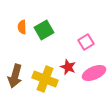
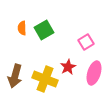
orange semicircle: moved 1 px down
red star: rotated 21 degrees clockwise
pink ellipse: rotated 50 degrees counterclockwise
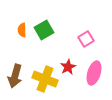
orange semicircle: moved 2 px down
pink square: moved 3 px up
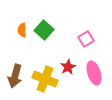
green square: rotated 18 degrees counterclockwise
pink ellipse: rotated 35 degrees counterclockwise
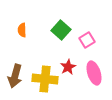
green square: moved 17 px right
pink square: moved 1 px right, 1 px down
yellow cross: rotated 15 degrees counterclockwise
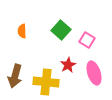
orange semicircle: moved 1 px down
pink square: rotated 28 degrees counterclockwise
red star: moved 2 px up
yellow cross: moved 1 px right, 3 px down
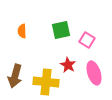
green square: rotated 36 degrees clockwise
red star: rotated 14 degrees counterclockwise
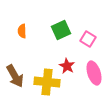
green square: rotated 12 degrees counterclockwise
pink square: moved 1 px right, 1 px up
red star: moved 1 px left, 1 px down
brown arrow: rotated 45 degrees counterclockwise
yellow cross: moved 1 px right
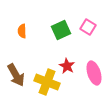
pink square: moved 12 px up
brown arrow: moved 1 px right, 1 px up
yellow cross: rotated 15 degrees clockwise
